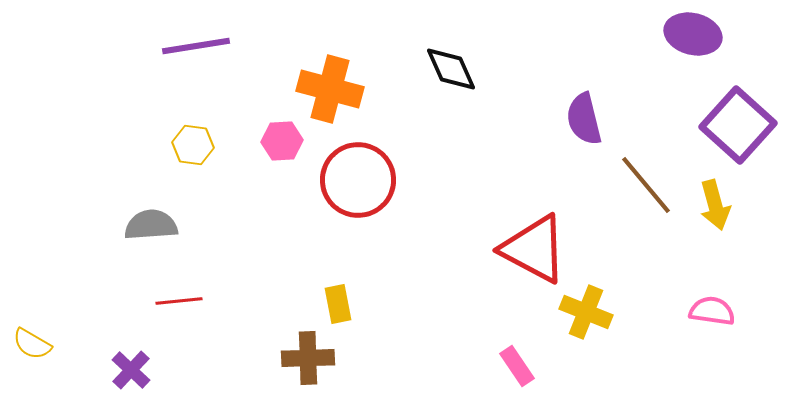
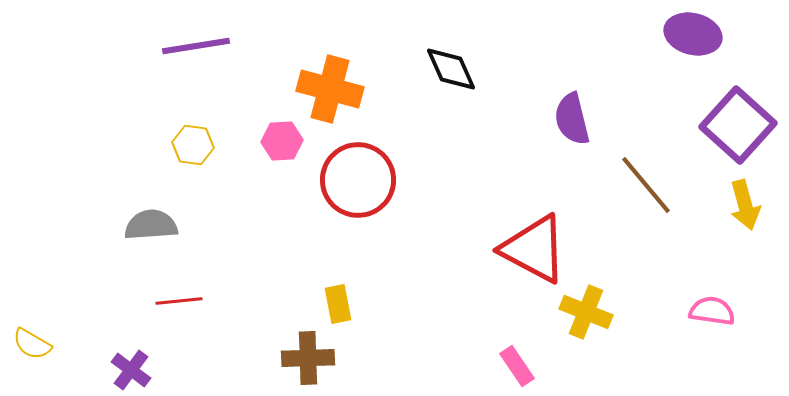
purple semicircle: moved 12 px left
yellow arrow: moved 30 px right
purple cross: rotated 6 degrees counterclockwise
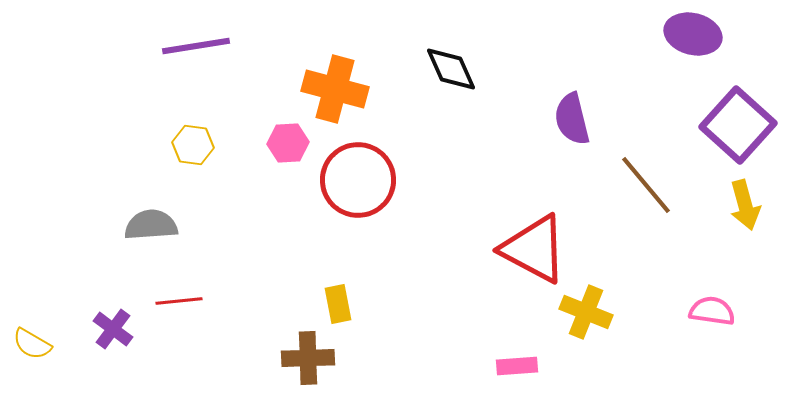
orange cross: moved 5 px right
pink hexagon: moved 6 px right, 2 px down
pink rectangle: rotated 60 degrees counterclockwise
purple cross: moved 18 px left, 41 px up
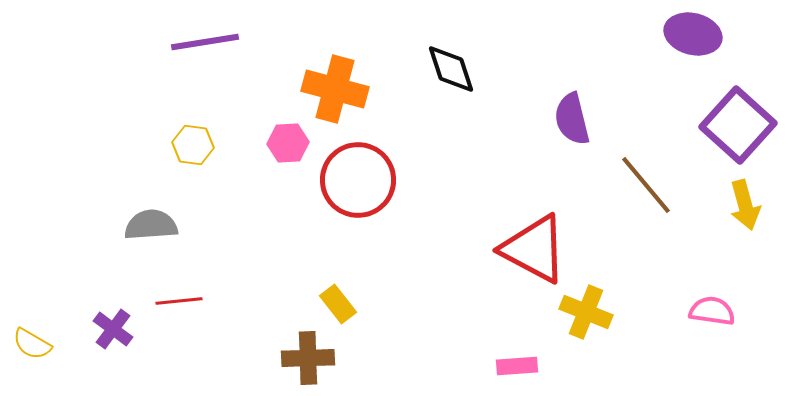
purple line: moved 9 px right, 4 px up
black diamond: rotated 6 degrees clockwise
yellow rectangle: rotated 27 degrees counterclockwise
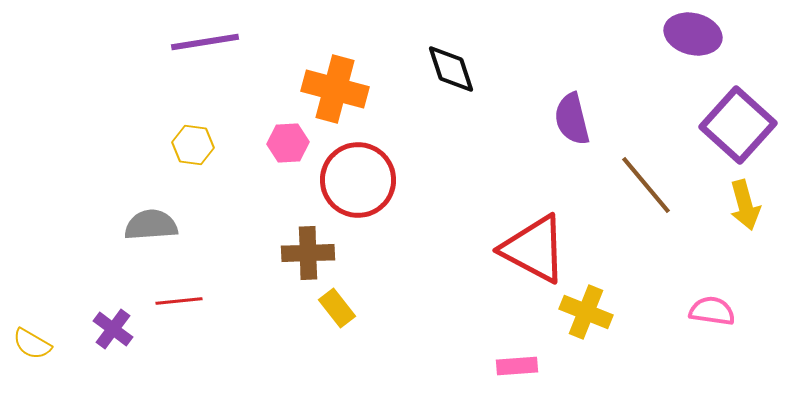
yellow rectangle: moved 1 px left, 4 px down
brown cross: moved 105 px up
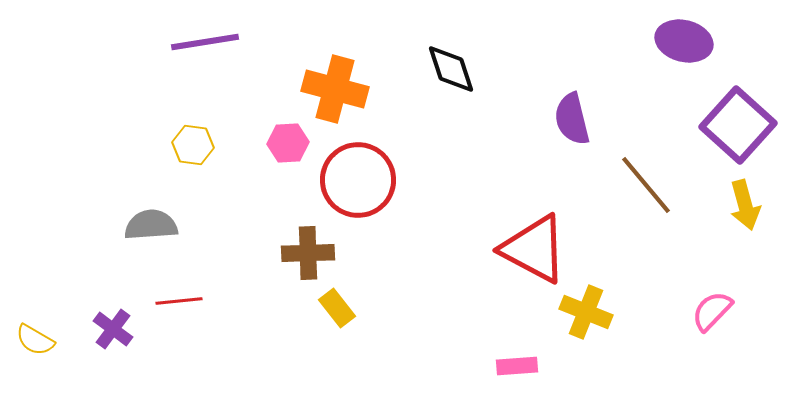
purple ellipse: moved 9 px left, 7 px down
pink semicircle: rotated 54 degrees counterclockwise
yellow semicircle: moved 3 px right, 4 px up
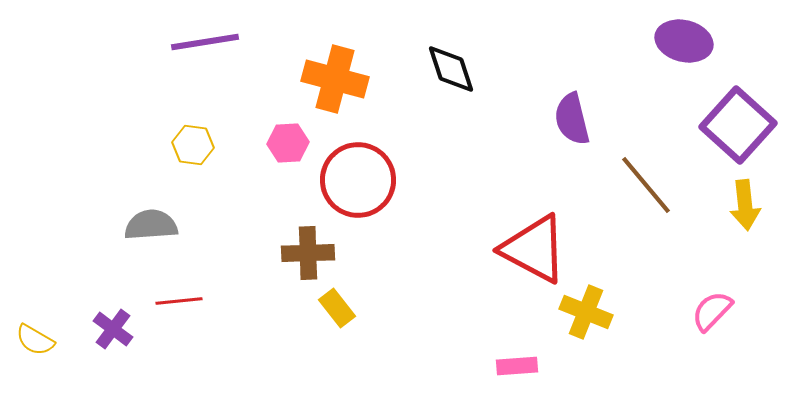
orange cross: moved 10 px up
yellow arrow: rotated 9 degrees clockwise
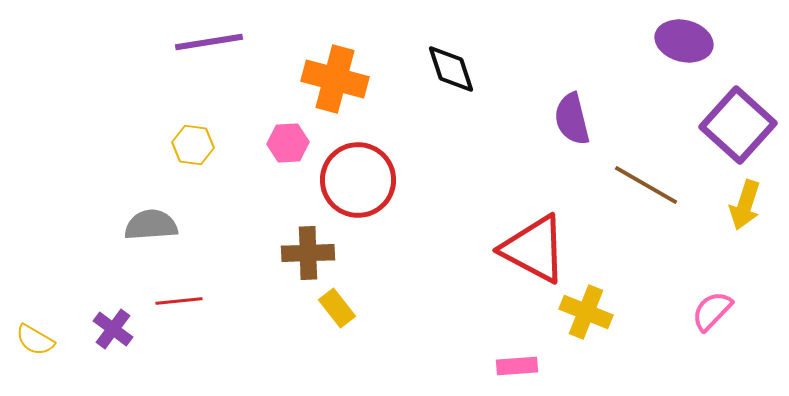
purple line: moved 4 px right
brown line: rotated 20 degrees counterclockwise
yellow arrow: rotated 24 degrees clockwise
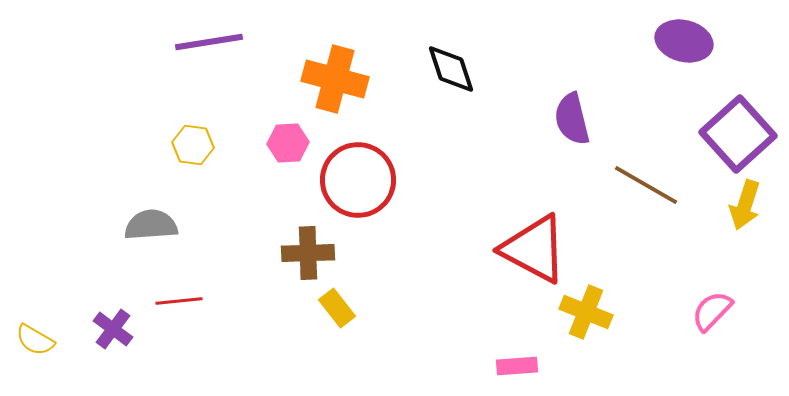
purple square: moved 9 px down; rotated 6 degrees clockwise
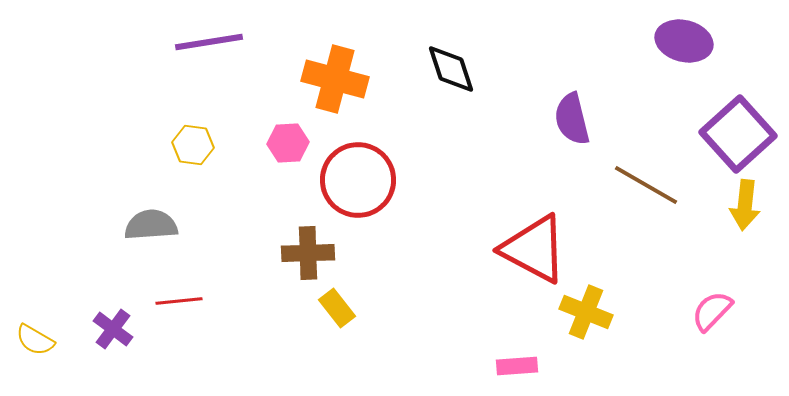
yellow arrow: rotated 12 degrees counterclockwise
